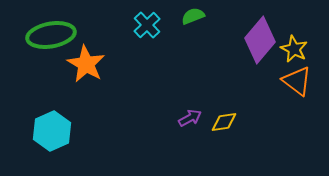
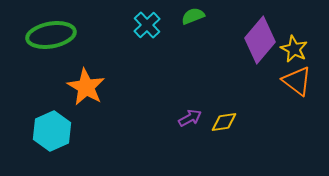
orange star: moved 23 px down
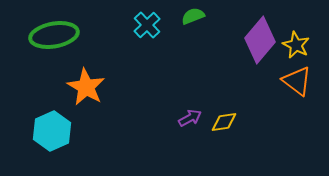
green ellipse: moved 3 px right
yellow star: moved 2 px right, 4 px up
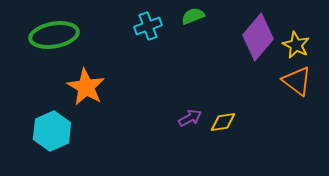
cyan cross: moved 1 px right, 1 px down; rotated 24 degrees clockwise
purple diamond: moved 2 px left, 3 px up
yellow diamond: moved 1 px left
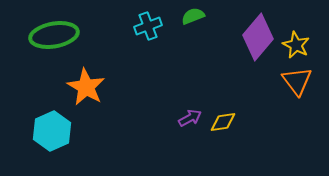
orange triangle: rotated 16 degrees clockwise
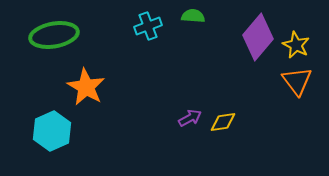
green semicircle: rotated 25 degrees clockwise
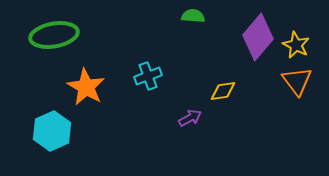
cyan cross: moved 50 px down
yellow diamond: moved 31 px up
